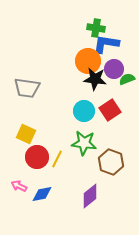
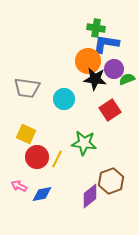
cyan circle: moved 20 px left, 12 px up
brown hexagon: moved 19 px down; rotated 20 degrees clockwise
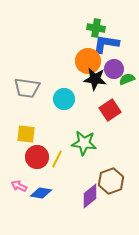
yellow square: rotated 18 degrees counterclockwise
blue diamond: moved 1 px left, 1 px up; rotated 20 degrees clockwise
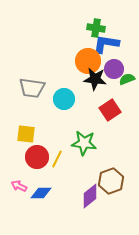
gray trapezoid: moved 5 px right
blue diamond: rotated 10 degrees counterclockwise
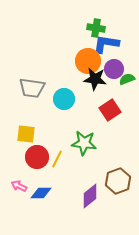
brown hexagon: moved 7 px right
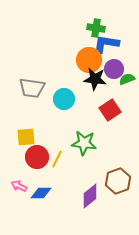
orange circle: moved 1 px right, 1 px up
yellow square: moved 3 px down; rotated 12 degrees counterclockwise
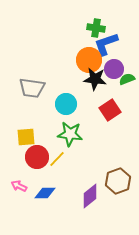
blue L-shape: rotated 28 degrees counterclockwise
cyan circle: moved 2 px right, 5 px down
green star: moved 14 px left, 9 px up
yellow line: rotated 18 degrees clockwise
blue diamond: moved 4 px right
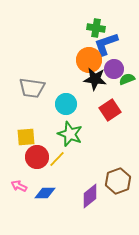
green star: rotated 15 degrees clockwise
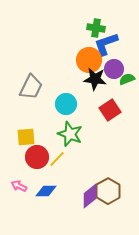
gray trapezoid: moved 1 px left, 1 px up; rotated 72 degrees counterclockwise
brown hexagon: moved 10 px left, 10 px down; rotated 10 degrees counterclockwise
blue diamond: moved 1 px right, 2 px up
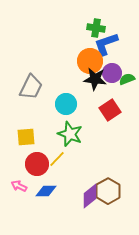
orange circle: moved 1 px right, 1 px down
purple circle: moved 2 px left, 4 px down
red circle: moved 7 px down
